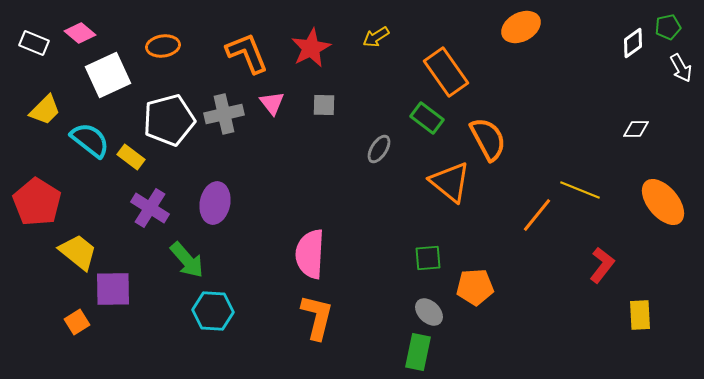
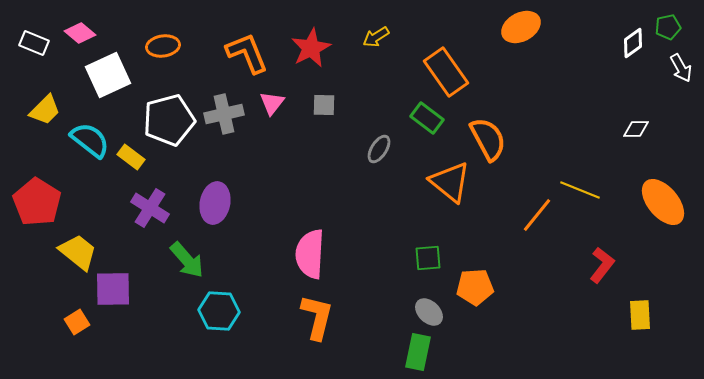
pink triangle at (272, 103): rotated 16 degrees clockwise
cyan hexagon at (213, 311): moved 6 px right
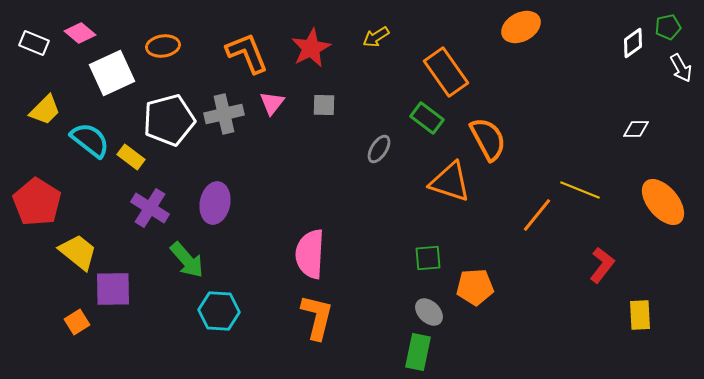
white square at (108, 75): moved 4 px right, 2 px up
orange triangle at (450, 182): rotated 21 degrees counterclockwise
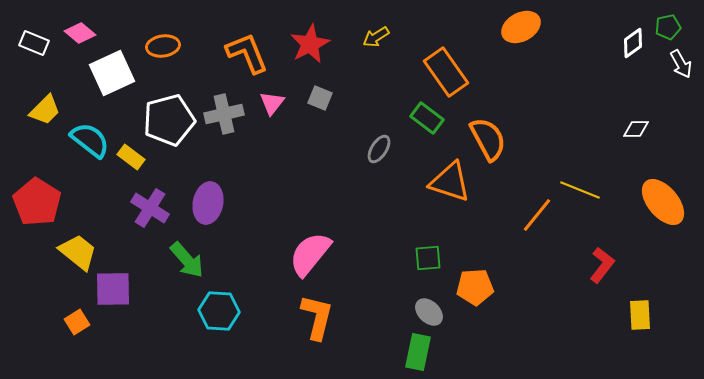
red star at (311, 48): moved 1 px left, 4 px up
white arrow at (681, 68): moved 4 px up
gray square at (324, 105): moved 4 px left, 7 px up; rotated 20 degrees clockwise
purple ellipse at (215, 203): moved 7 px left
pink semicircle at (310, 254): rotated 36 degrees clockwise
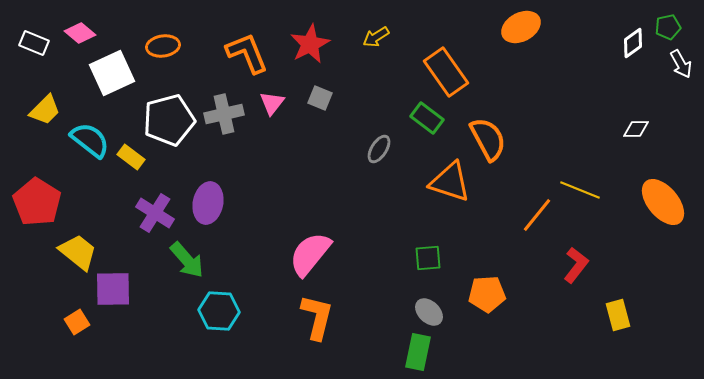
purple cross at (150, 208): moved 5 px right, 5 px down
red L-shape at (602, 265): moved 26 px left
orange pentagon at (475, 287): moved 12 px right, 7 px down
yellow rectangle at (640, 315): moved 22 px left; rotated 12 degrees counterclockwise
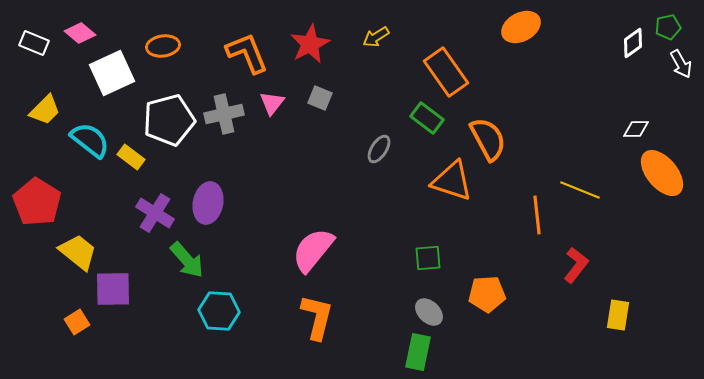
orange triangle at (450, 182): moved 2 px right, 1 px up
orange ellipse at (663, 202): moved 1 px left, 29 px up
orange line at (537, 215): rotated 45 degrees counterclockwise
pink semicircle at (310, 254): moved 3 px right, 4 px up
yellow rectangle at (618, 315): rotated 24 degrees clockwise
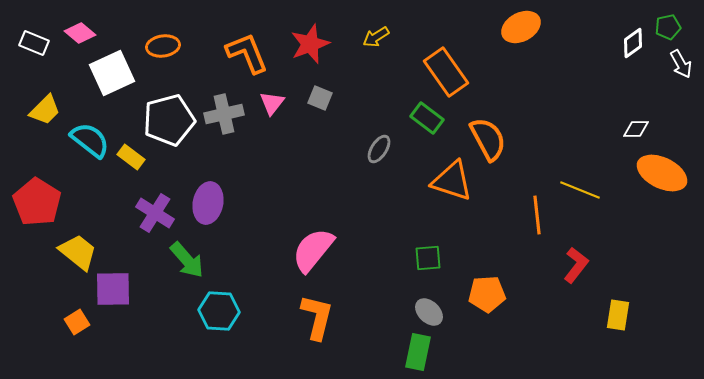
red star at (310, 44): rotated 6 degrees clockwise
orange ellipse at (662, 173): rotated 24 degrees counterclockwise
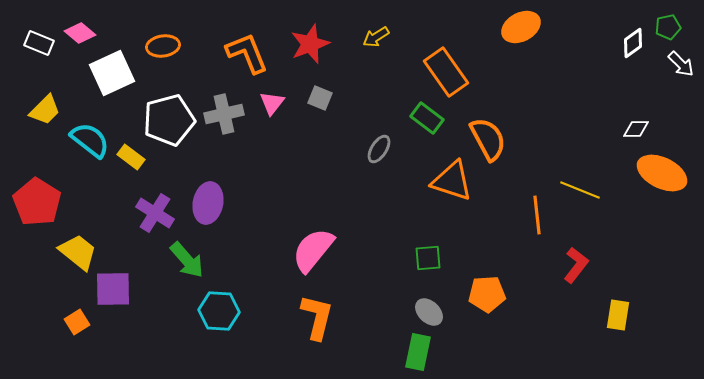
white rectangle at (34, 43): moved 5 px right
white arrow at (681, 64): rotated 16 degrees counterclockwise
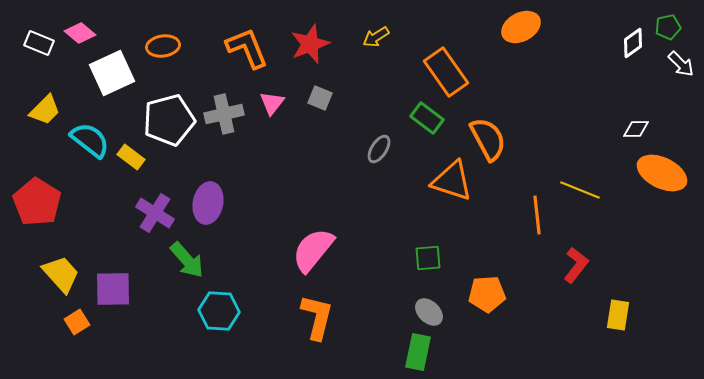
orange L-shape at (247, 53): moved 5 px up
yellow trapezoid at (78, 252): moved 17 px left, 22 px down; rotated 9 degrees clockwise
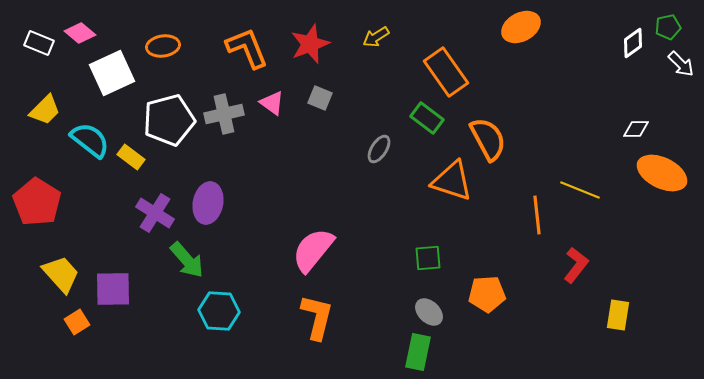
pink triangle at (272, 103): rotated 32 degrees counterclockwise
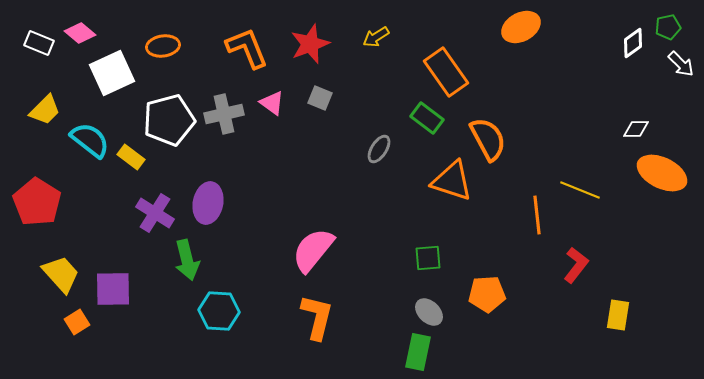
green arrow at (187, 260): rotated 27 degrees clockwise
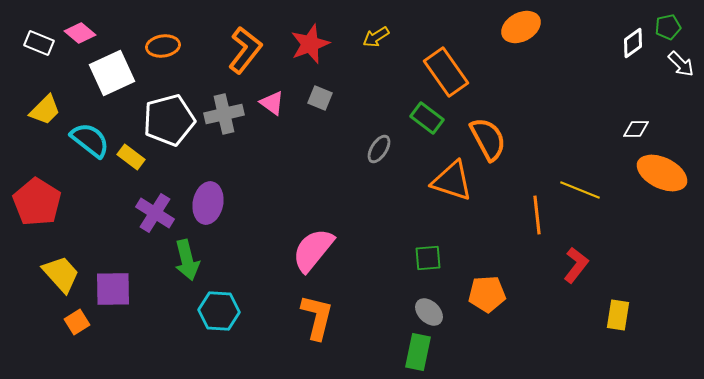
orange L-shape at (247, 48): moved 2 px left, 2 px down; rotated 60 degrees clockwise
